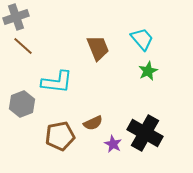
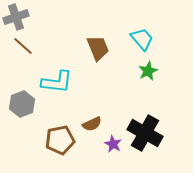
brown semicircle: moved 1 px left, 1 px down
brown pentagon: moved 4 px down
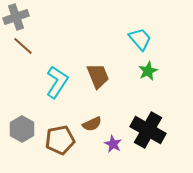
cyan trapezoid: moved 2 px left
brown trapezoid: moved 28 px down
cyan L-shape: rotated 64 degrees counterclockwise
gray hexagon: moved 25 px down; rotated 10 degrees counterclockwise
black cross: moved 3 px right, 3 px up
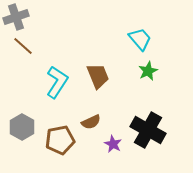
brown semicircle: moved 1 px left, 2 px up
gray hexagon: moved 2 px up
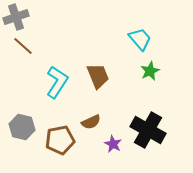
green star: moved 2 px right
gray hexagon: rotated 15 degrees counterclockwise
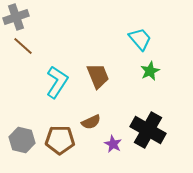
gray hexagon: moved 13 px down
brown pentagon: rotated 12 degrees clockwise
